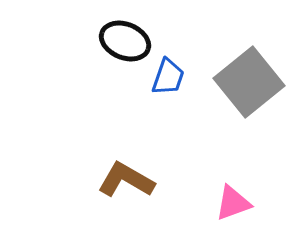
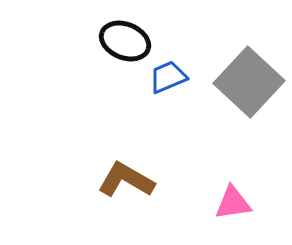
blue trapezoid: rotated 132 degrees counterclockwise
gray square: rotated 8 degrees counterclockwise
pink triangle: rotated 12 degrees clockwise
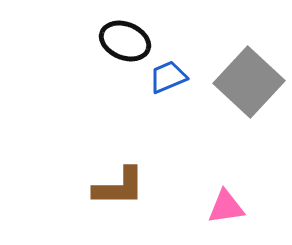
brown L-shape: moved 7 px left, 7 px down; rotated 150 degrees clockwise
pink triangle: moved 7 px left, 4 px down
